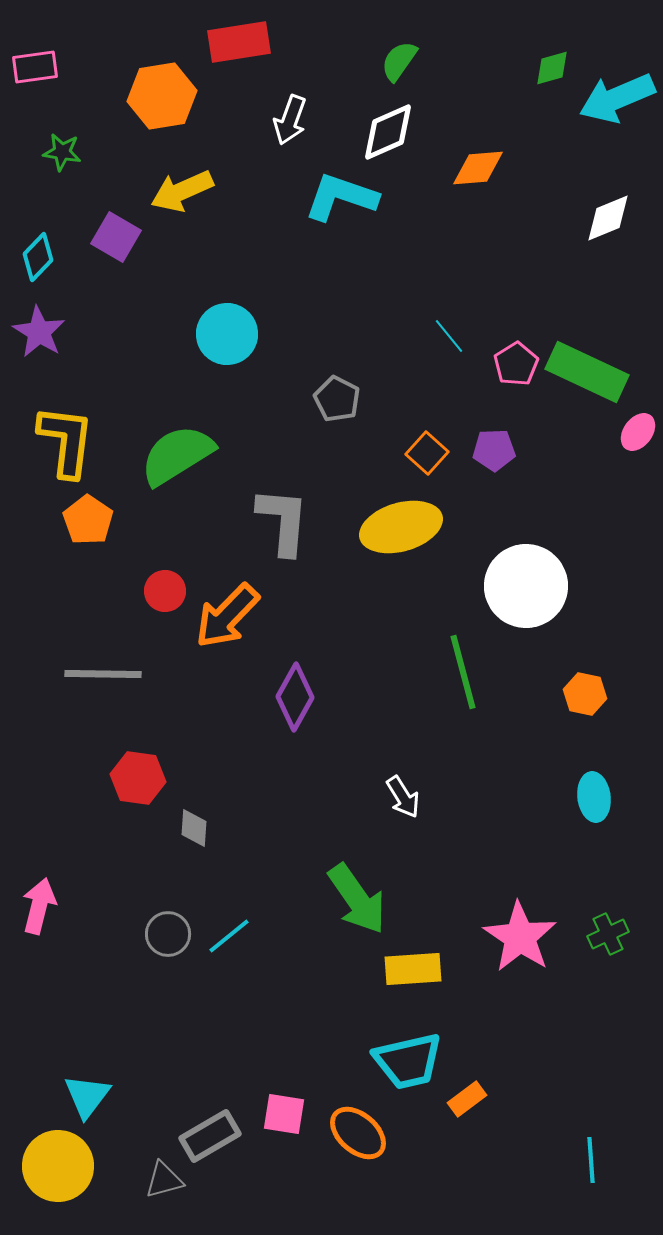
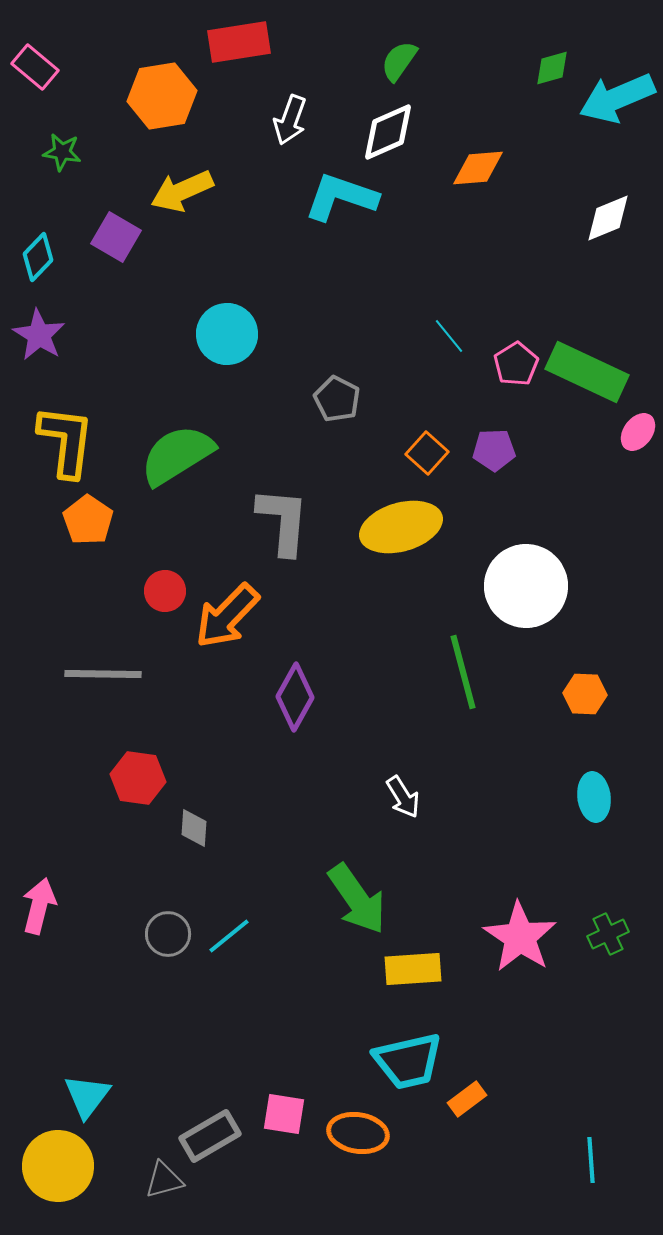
pink rectangle at (35, 67): rotated 48 degrees clockwise
purple star at (39, 332): moved 3 px down
orange hexagon at (585, 694): rotated 9 degrees counterclockwise
orange ellipse at (358, 1133): rotated 32 degrees counterclockwise
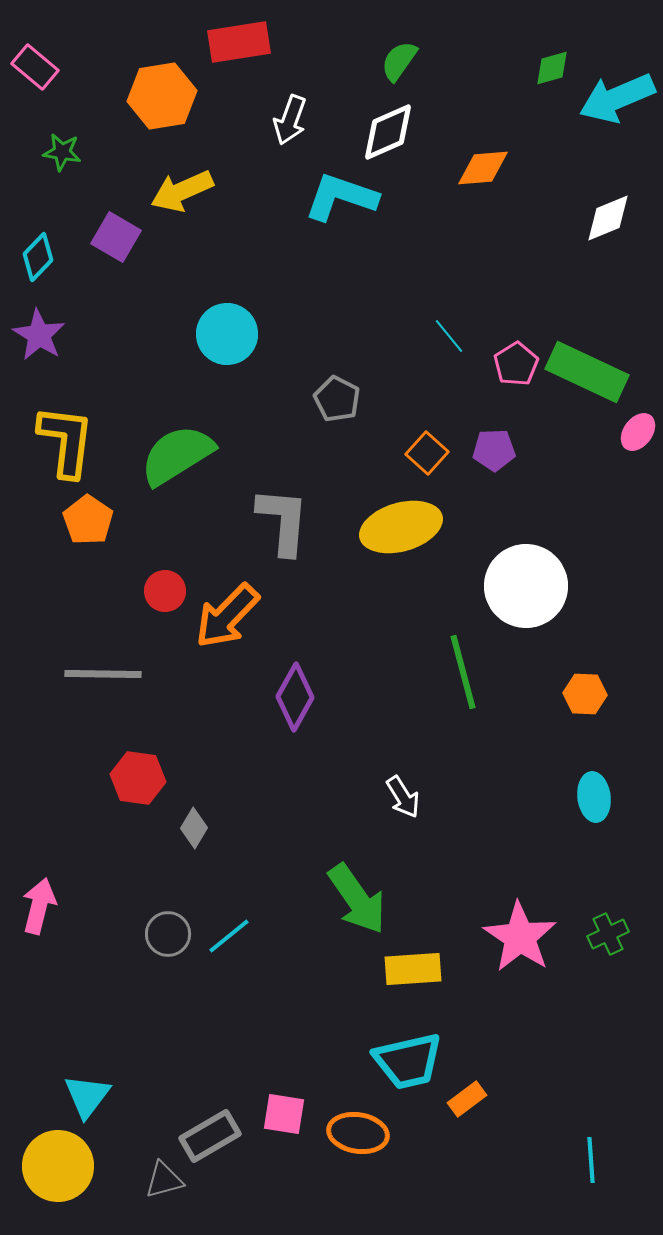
orange diamond at (478, 168): moved 5 px right
gray diamond at (194, 828): rotated 27 degrees clockwise
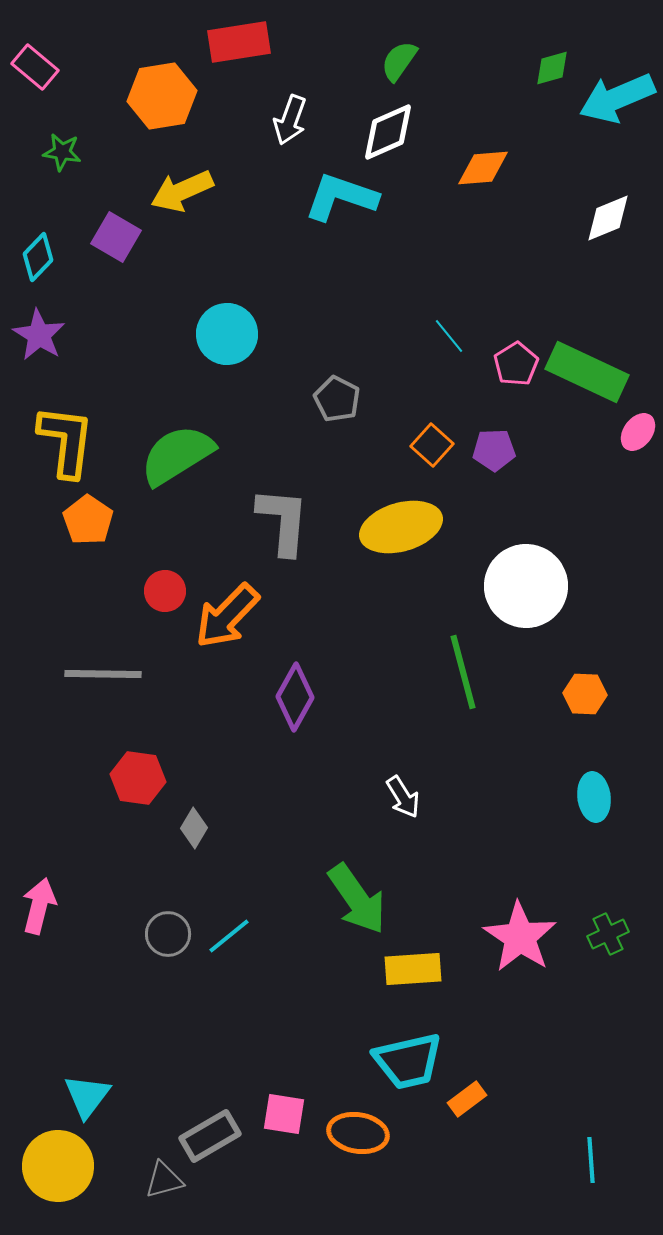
orange square at (427, 453): moved 5 px right, 8 px up
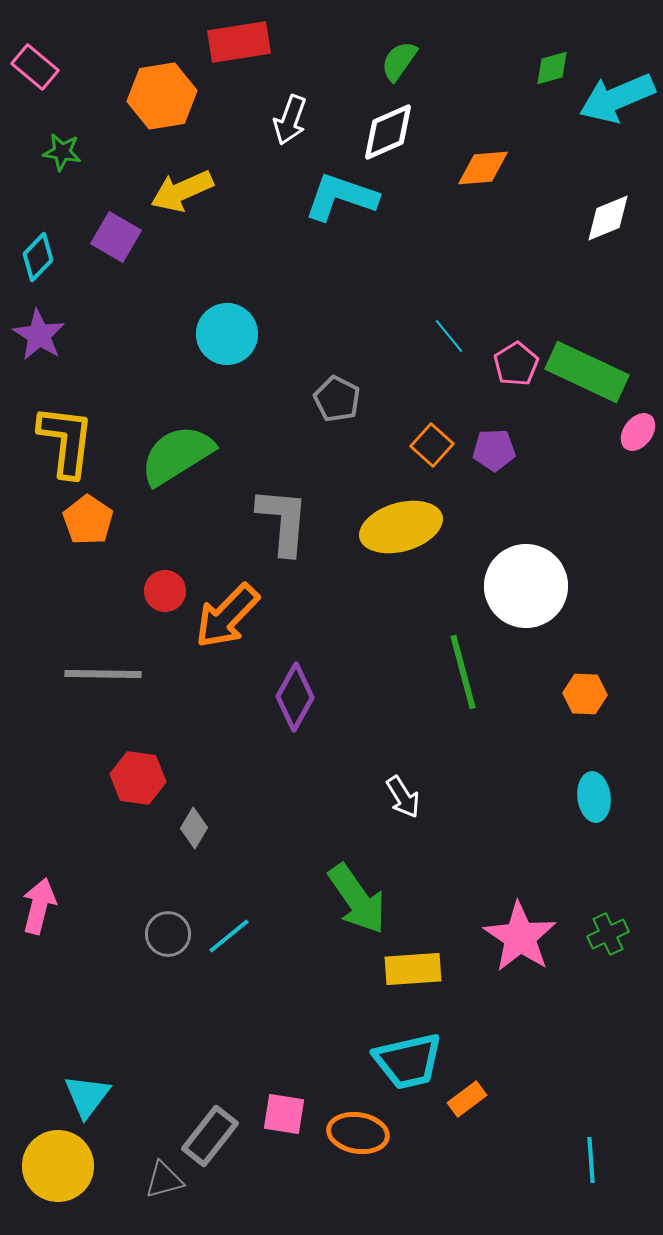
gray rectangle at (210, 1136): rotated 22 degrees counterclockwise
